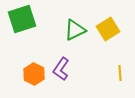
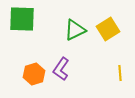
green square: rotated 20 degrees clockwise
orange hexagon: rotated 15 degrees clockwise
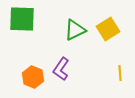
orange hexagon: moved 1 px left, 3 px down; rotated 20 degrees counterclockwise
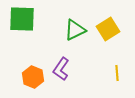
yellow line: moved 3 px left
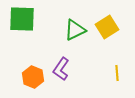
yellow square: moved 1 px left, 2 px up
